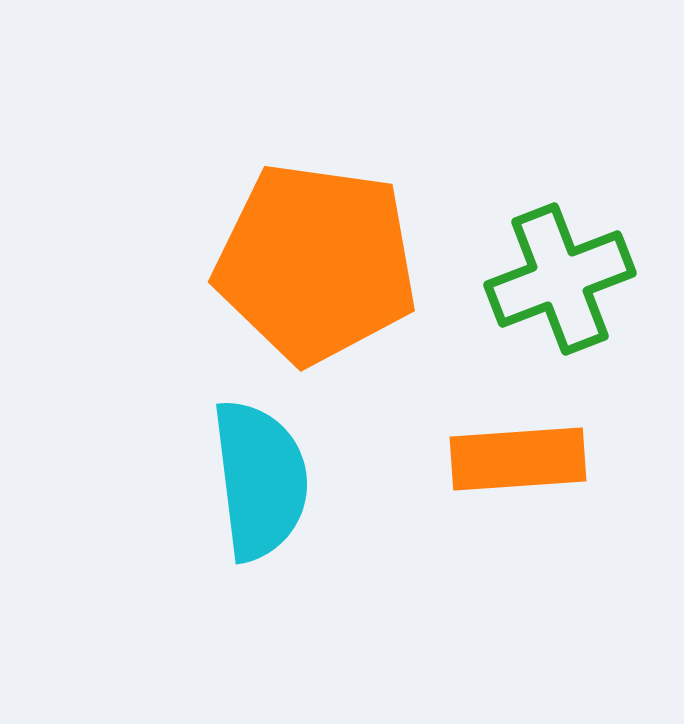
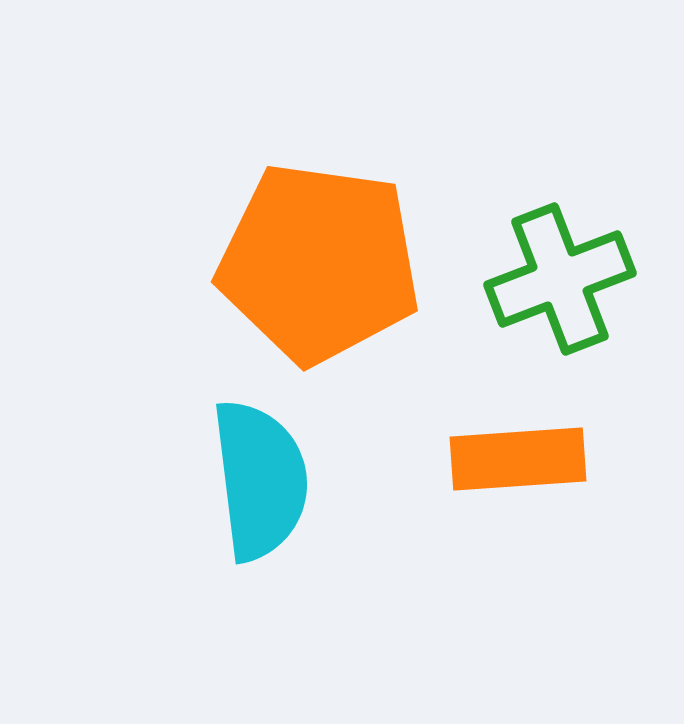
orange pentagon: moved 3 px right
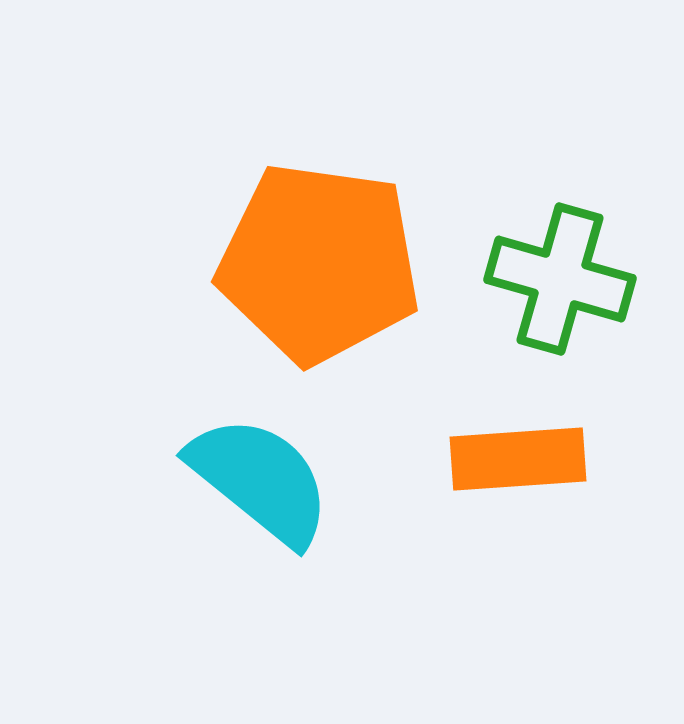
green cross: rotated 37 degrees clockwise
cyan semicircle: rotated 44 degrees counterclockwise
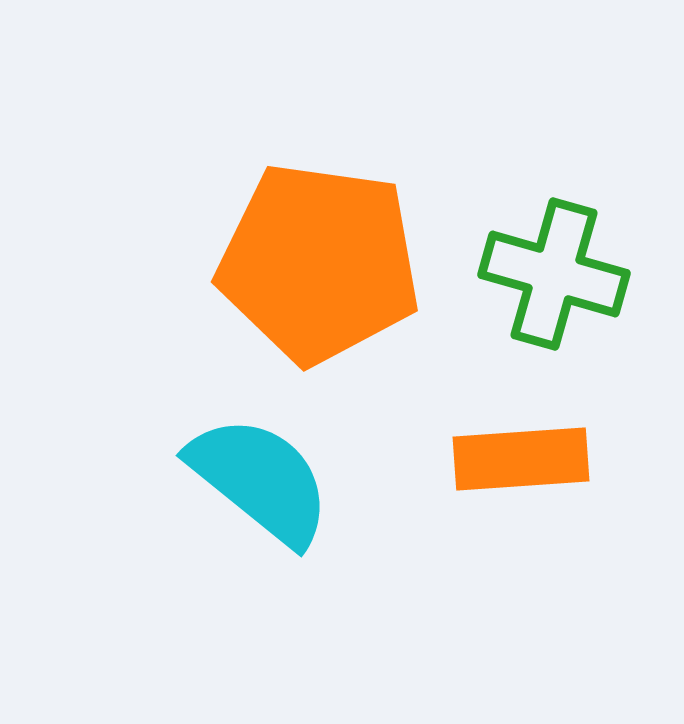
green cross: moved 6 px left, 5 px up
orange rectangle: moved 3 px right
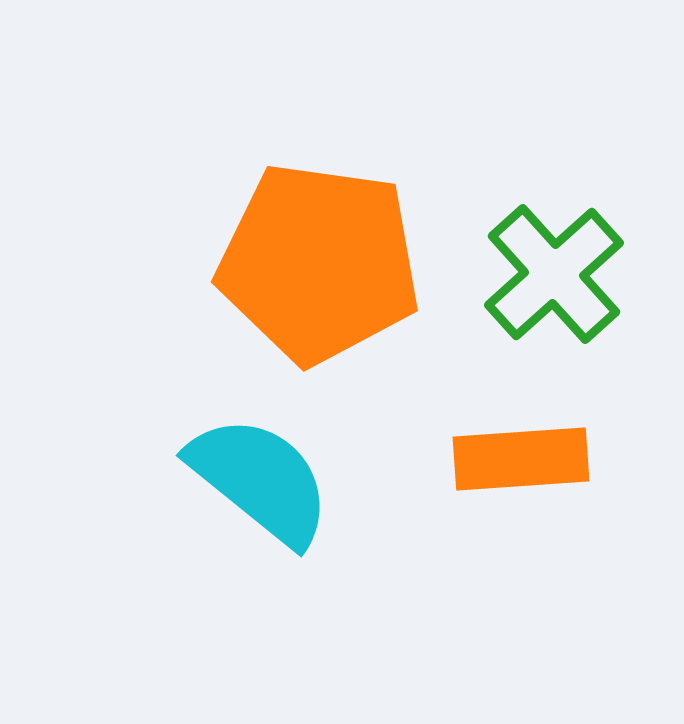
green cross: rotated 32 degrees clockwise
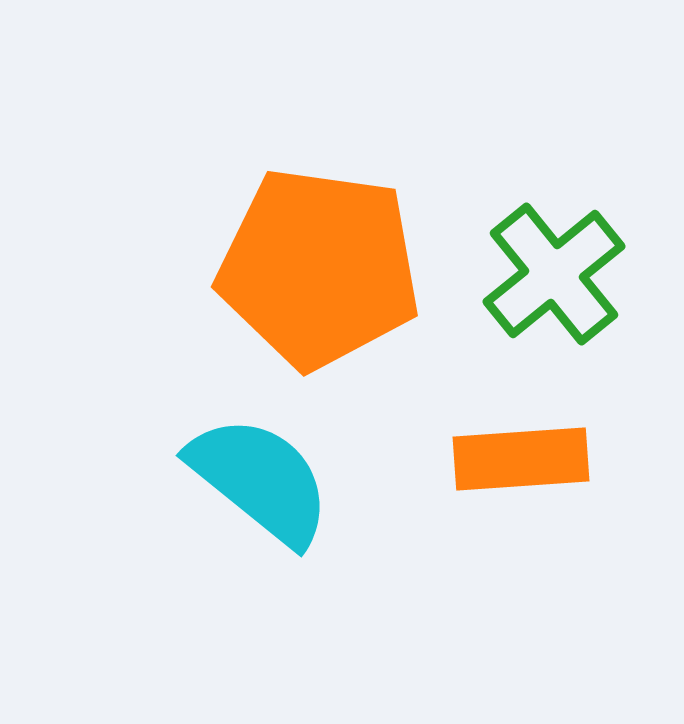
orange pentagon: moved 5 px down
green cross: rotated 3 degrees clockwise
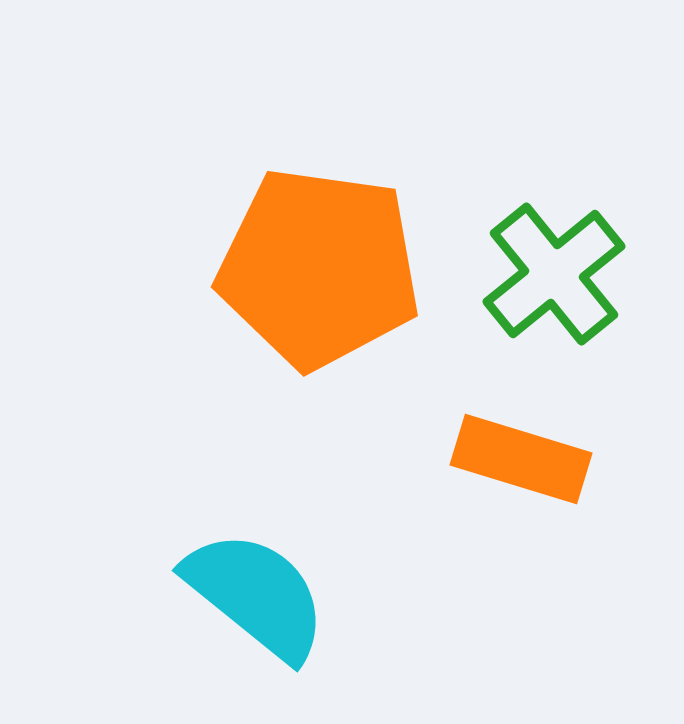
orange rectangle: rotated 21 degrees clockwise
cyan semicircle: moved 4 px left, 115 px down
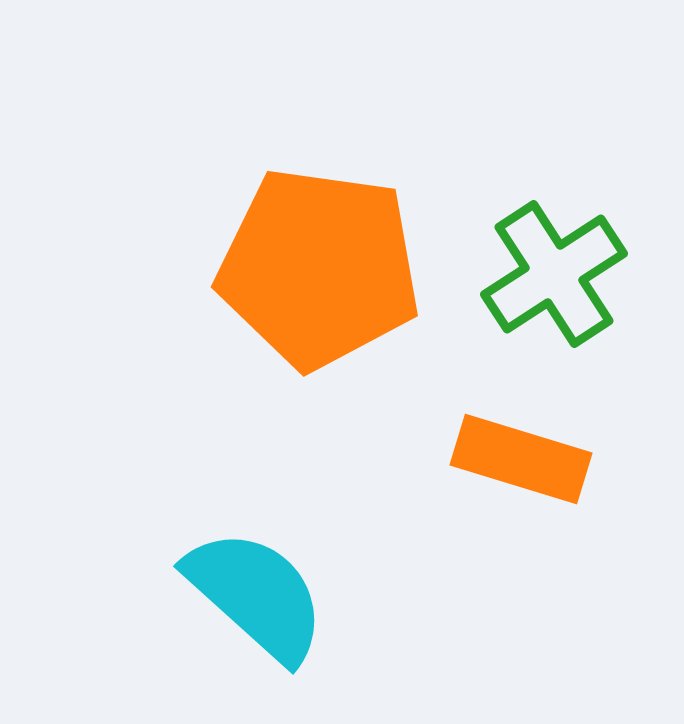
green cross: rotated 6 degrees clockwise
cyan semicircle: rotated 3 degrees clockwise
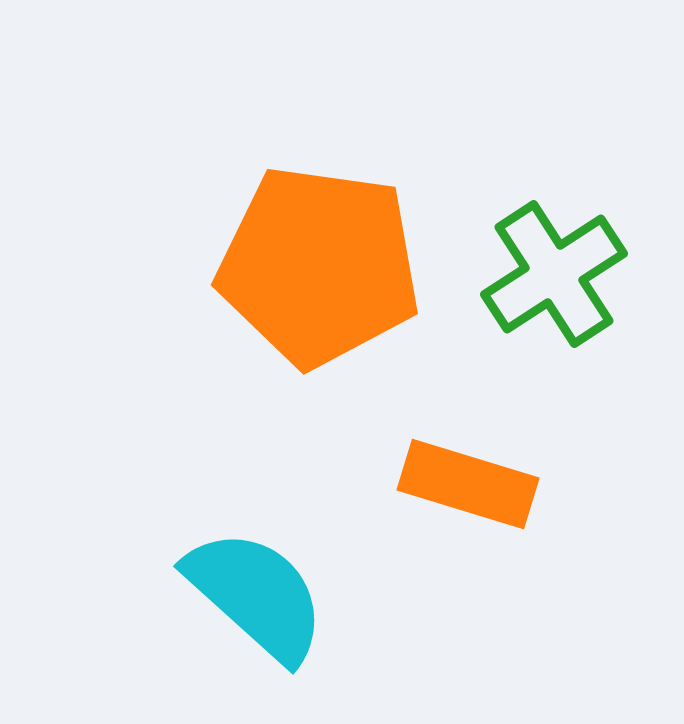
orange pentagon: moved 2 px up
orange rectangle: moved 53 px left, 25 px down
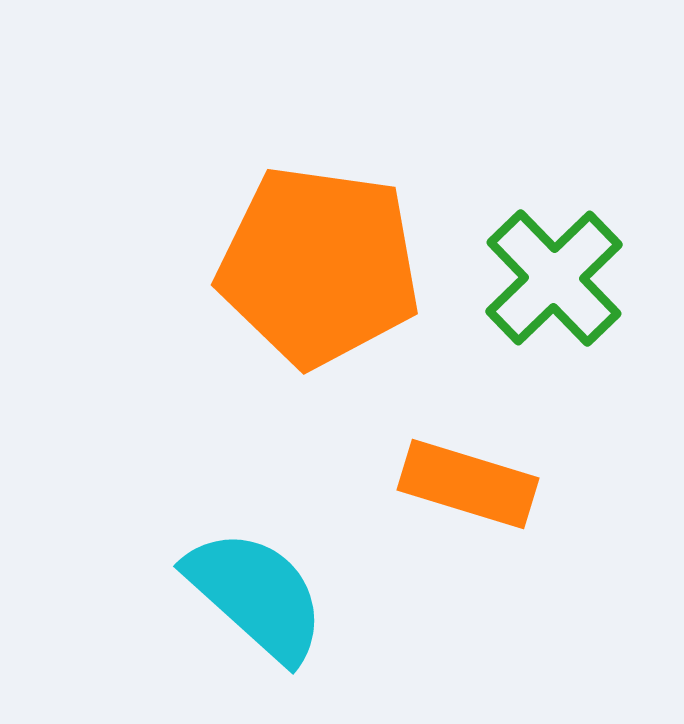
green cross: moved 4 px down; rotated 11 degrees counterclockwise
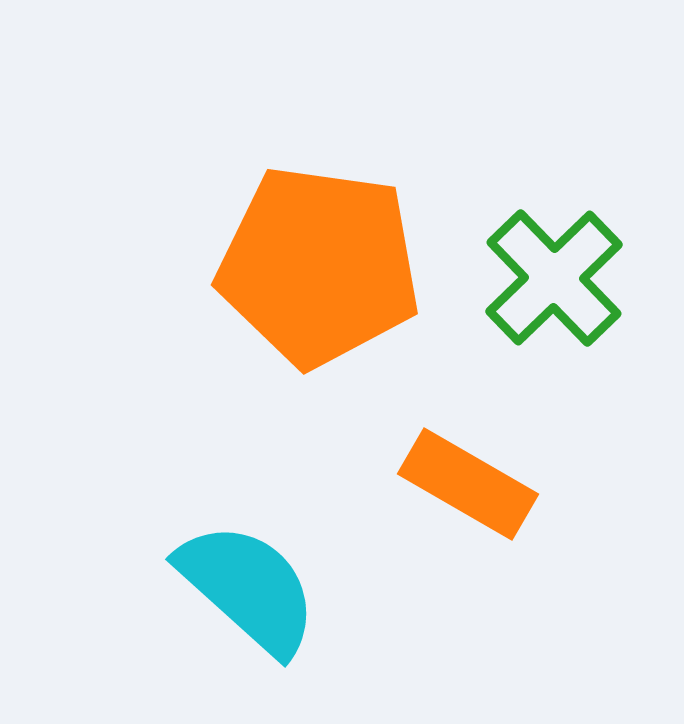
orange rectangle: rotated 13 degrees clockwise
cyan semicircle: moved 8 px left, 7 px up
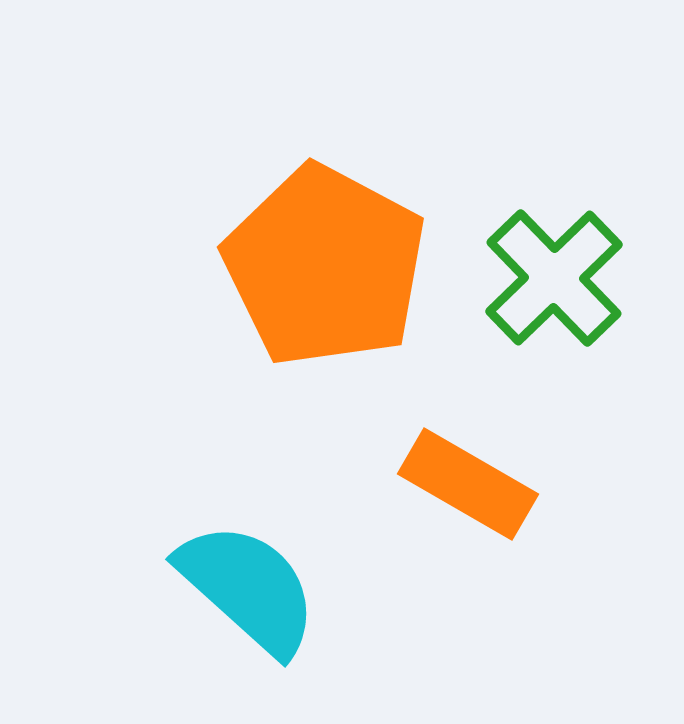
orange pentagon: moved 6 px right; rotated 20 degrees clockwise
